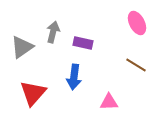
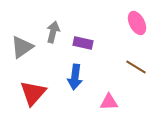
brown line: moved 2 px down
blue arrow: moved 1 px right
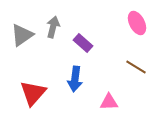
gray arrow: moved 5 px up
purple rectangle: rotated 30 degrees clockwise
gray triangle: moved 12 px up
blue arrow: moved 2 px down
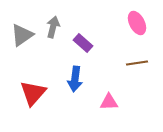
brown line: moved 1 px right, 4 px up; rotated 40 degrees counterclockwise
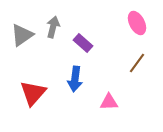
brown line: rotated 45 degrees counterclockwise
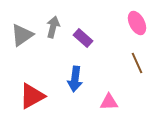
purple rectangle: moved 5 px up
brown line: rotated 60 degrees counterclockwise
red triangle: moved 1 px left, 3 px down; rotated 20 degrees clockwise
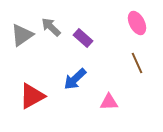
gray arrow: moved 2 px left; rotated 60 degrees counterclockwise
blue arrow: rotated 40 degrees clockwise
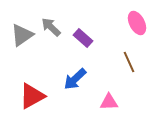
brown line: moved 8 px left, 1 px up
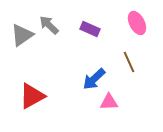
gray arrow: moved 2 px left, 2 px up
purple rectangle: moved 7 px right, 9 px up; rotated 18 degrees counterclockwise
blue arrow: moved 19 px right
